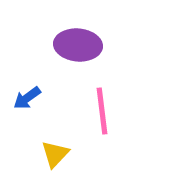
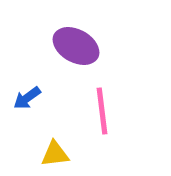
purple ellipse: moved 2 px left, 1 px down; rotated 24 degrees clockwise
yellow triangle: rotated 40 degrees clockwise
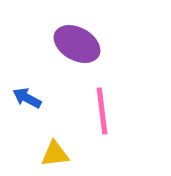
purple ellipse: moved 1 px right, 2 px up
blue arrow: rotated 64 degrees clockwise
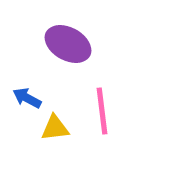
purple ellipse: moved 9 px left
yellow triangle: moved 26 px up
